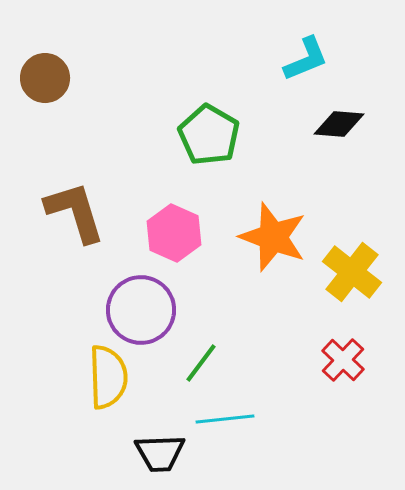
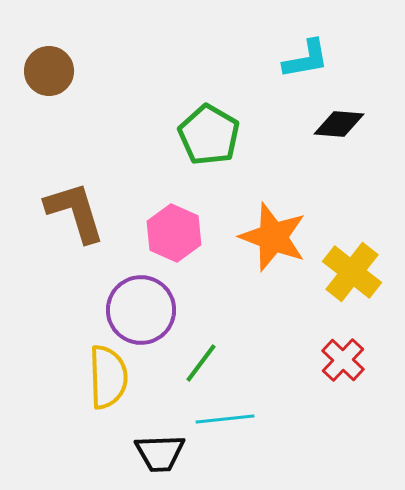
cyan L-shape: rotated 12 degrees clockwise
brown circle: moved 4 px right, 7 px up
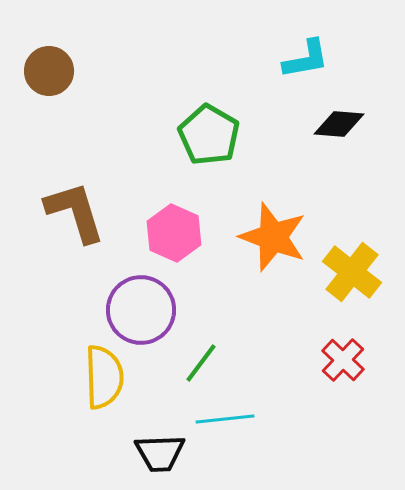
yellow semicircle: moved 4 px left
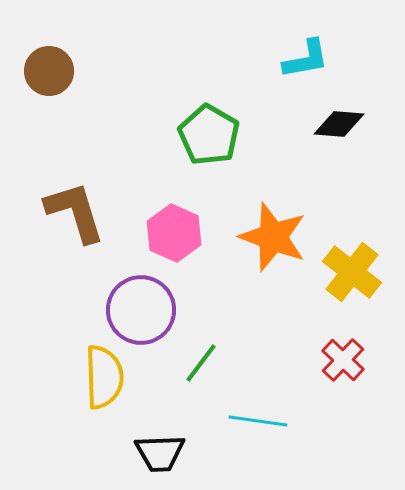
cyan line: moved 33 px right, 2 px down; rotated 14 degrees clockwise
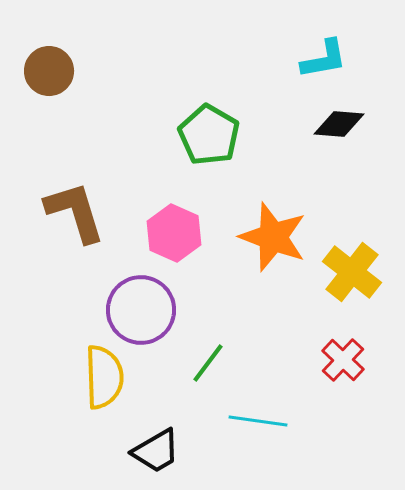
cyan L-shape: moved 18 px right
green line: moved 7 px right
black trapezoid: moved 4 px left, 2 px up; rotated 28 degrees counterclockwise
